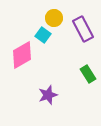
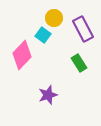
pink diamond: rotated 16 degrees counterclockwise
green rectangle: moved 9 px left, 11 px up
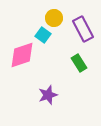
pink diamond: rotated 28 degrees clockwise
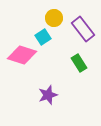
purple rectangle: rotated 10 degrees counterclockwise
cyan square: moved 2 px down; rotated 21 degrees clockwise
pink diamond: rotated 36 degrees clockwise
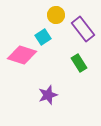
yellow circle: moved 2 px right, 3 px up
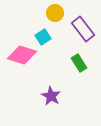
yellow circle: moved 1 px left, 2 px up
purple star: moved 3 px right, 1 px down; rotated 24 degrees counterclockwise
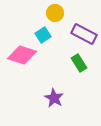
purple rectangle: moved 1 px right, 5 px down; rotated 25 degrees counterclockwise
cyan square: moved 2 px up
purple star: moved 3 px right, 2 px down
